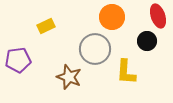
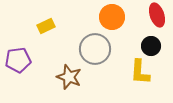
red ellipse: moved 1 px left, 1 px up
black circle: moved 4 px right, 5 px down
yellow L-shape: moved 14 px right
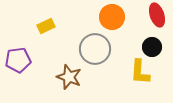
black circle: moved 1 px right, 1 px down
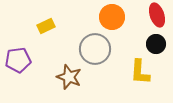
black circle: moved 4 px right, 3 px up
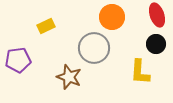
gray circle: moved 1 px left, 1 px up
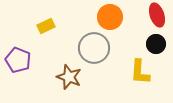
orange circle: moved 2 px left
purple pentagon: rotated 30 degrees clockwise
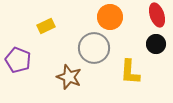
yellow L-shape: moved 10 px left
